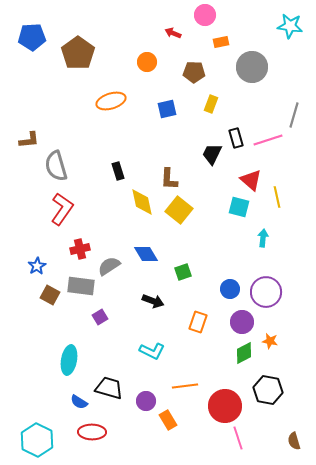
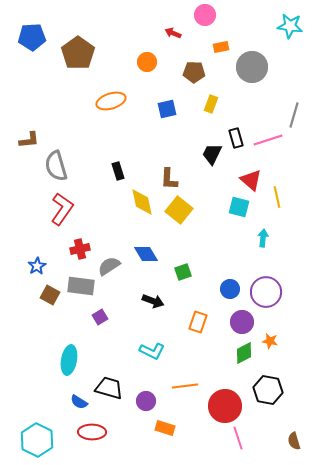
orange rectangle at (221, 42): moved 5 px down
orange rectangle at (168, 420): moved 3 px left, 8 px down; rotated 42 degrees counterclockwise
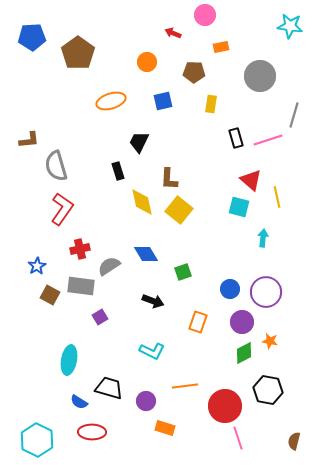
gray circle at (252, 67): moved 8 px right, 9 px down
yellow rectangle at (211, 104): rotated 12 degrees counterclockwise
blue square at (167, 109): moved 4 px left, 8 px up
black trapezoid at (212, 154): moved 73 px left, 12 px up
brown semicircle at (294, 441): rotated 30 degrees clockwise
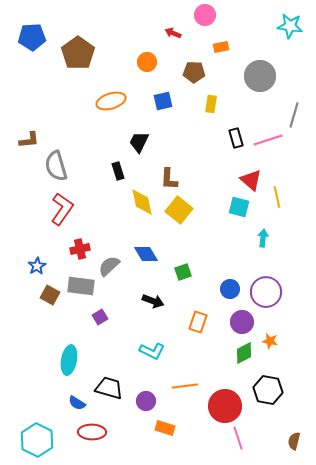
gray semicircle at (109, 266): rotated 10 degrees counterclockwise
blue semicircle at (79, 402): moved 2 px left, 1 px down
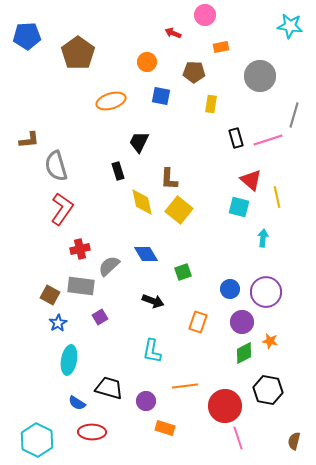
blue pentagon at (32, 37): moved 5 px left, 1 px up
blue square at (163, 101): moved 2 px left, 5 px up; rotated 24 degrees clockwise
blue star at (37, 266): moved 21 px right, 57 px down
cyan L-shape at (152, 351): rotated 75 degrees clockwise
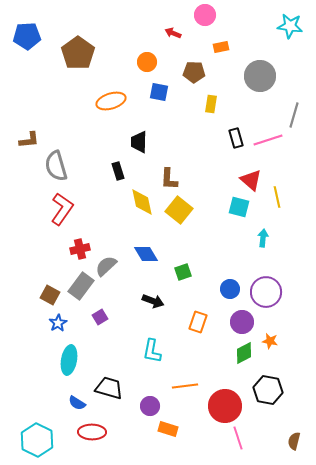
blue square at (161, 96): moved 2 px left, 4 px up
black trapezoid at (139, 142): rotated 25 degrees counterclockwise
gray semicircle at (109, 266): moved 3 px left
gray rectangle at (81, 286): rotated 60 degrees counterclockwise
purple circle at (146, 401): moved 4 px right, 5 px down
orange rectangle at (165, 428): moved 3 px right, 1 px down
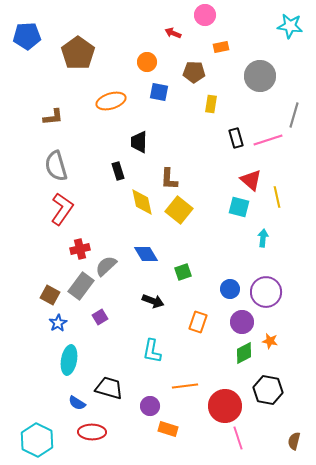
brown L-shape at (29, 140): moved 24 px right, 23 px up
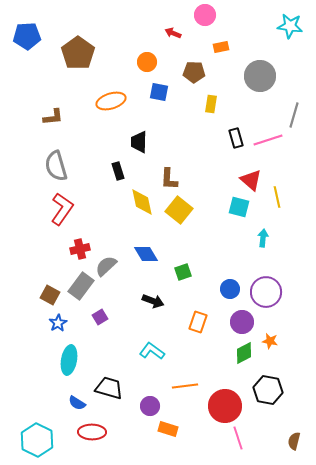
cyan L-shape at (152, 351): rotated 115 degrees clockwise
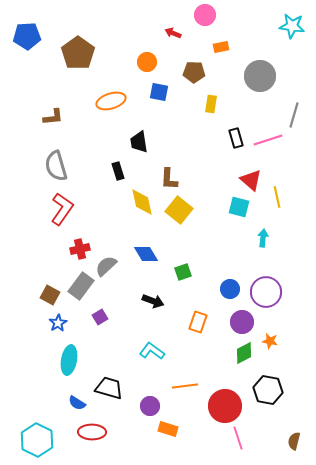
cyan star at (290, 26): moved 2 px right
black trapezoid at (139, 142): rotated 10 degrees counterclockwise
